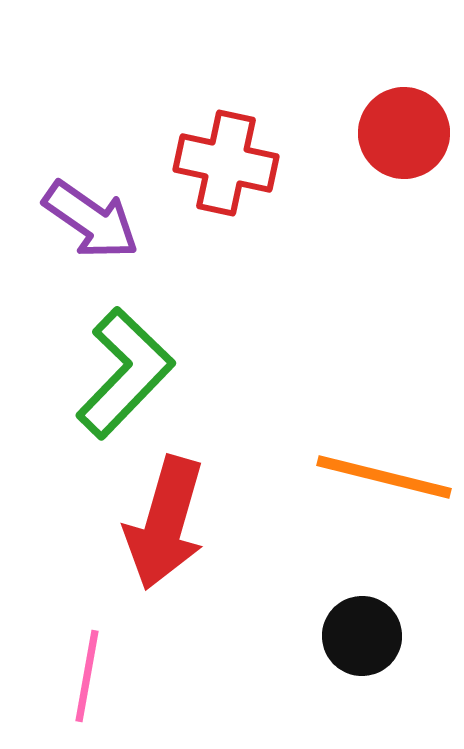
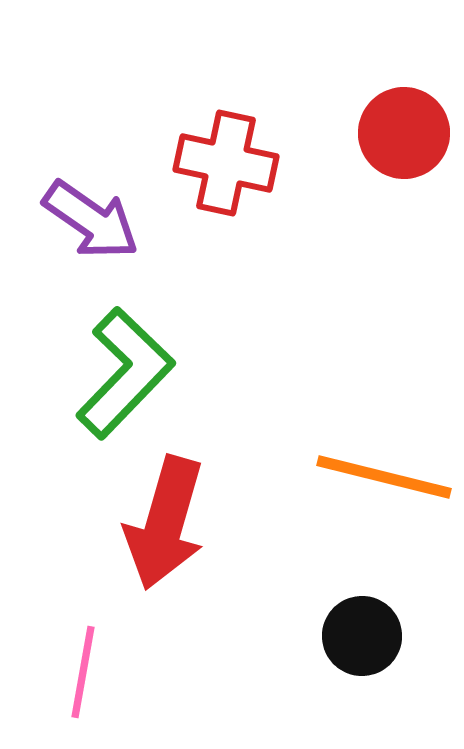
pink line: moved 4 px left, 4 px up
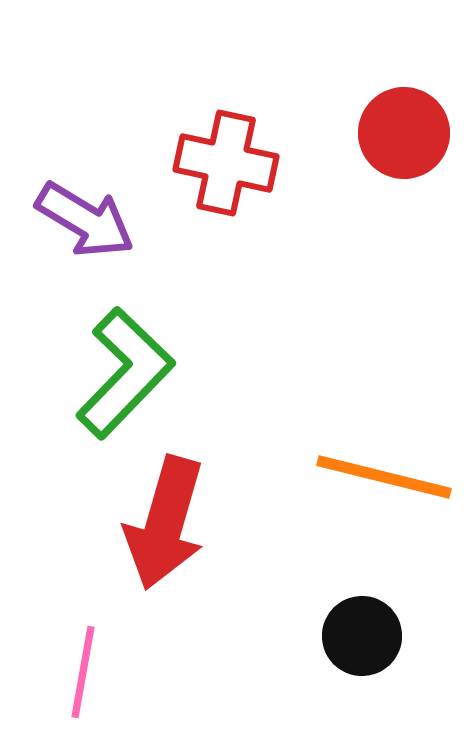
purple arrow: moved 6 px left; rotated 4 degrees counterclockwise
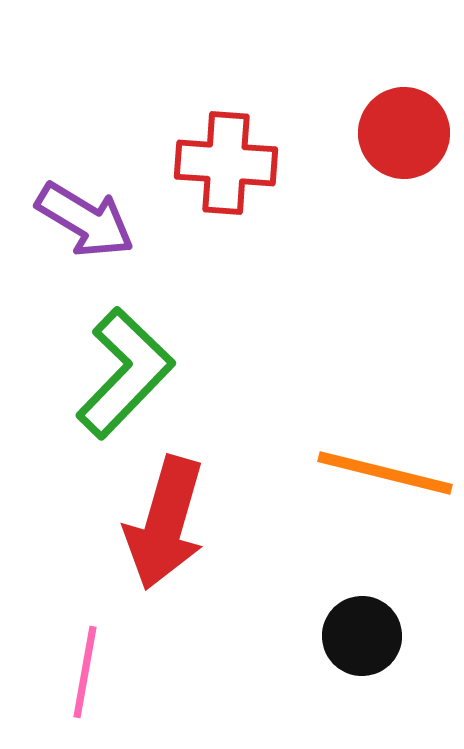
red cross: rotated 8 degrees counterclockwise
orange line: moved 1 px right, 4 px up
pink line: moved 2 px right
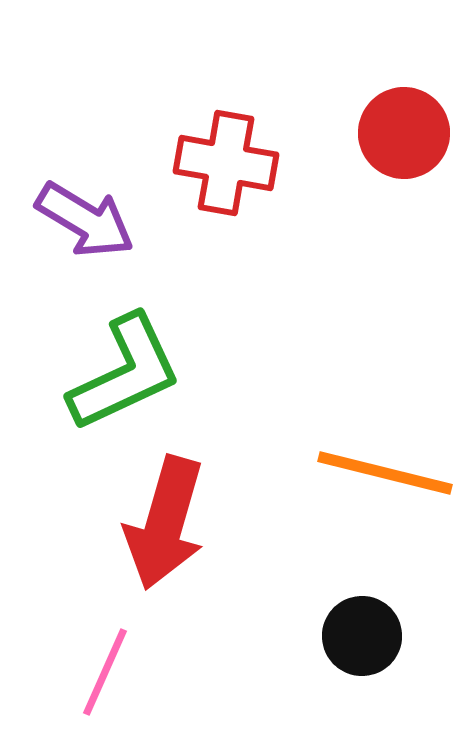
red cross: rotated 6 degrees clockwise
green L-shape: rotated 21 degrees clockwise
pink line: moved 20 px right; rotated 14 degrees clockwise
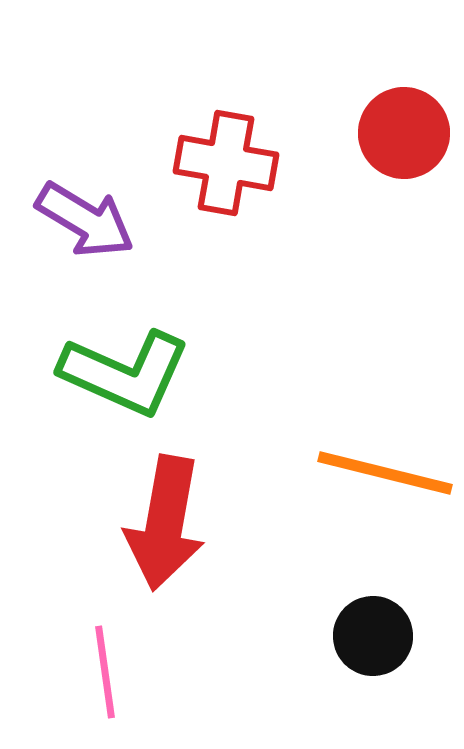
green L-shape: rotated 49 degrees clockwise
red arrow: rotated 6 degrees counterclockwise
black circle: moved 11 px right
pink line: rotated 32 degrees counterclockwise
